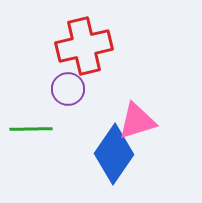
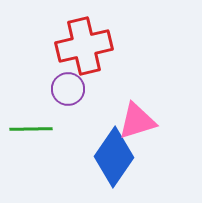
blue diamond: moved 3 px down
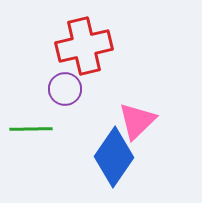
purple circle: moved 3 px left
pink triangle: rotated 27 degrees counterclockwise
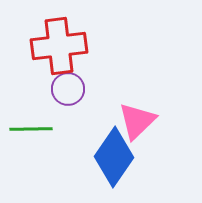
red cross: moved 25 px left; rotated 6 degrees clockwise
purple circle: moved 3 px right
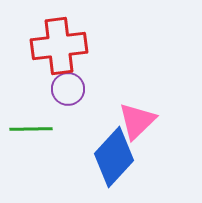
blue diamond: rotated 8 degrees clockwise
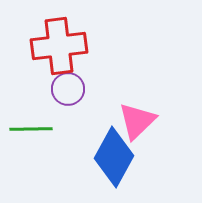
blue diamond: rotated 14 degrees counterclockwise
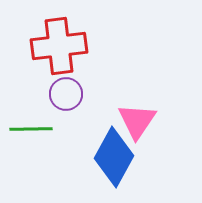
purple circle: moved 2 px left, 5 px down
pink triangle: rotated 12 degrees counterclockwise
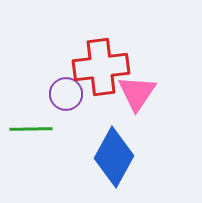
red cross: moved 42 px right, 21 px down
pink triangle: moved 28 px up
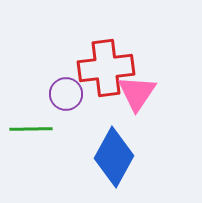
red cross: moved 5 px right, 1 px down
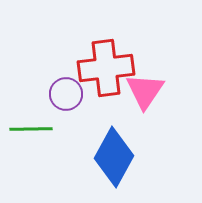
pink triangle: moved 8 px right, 2 px up
